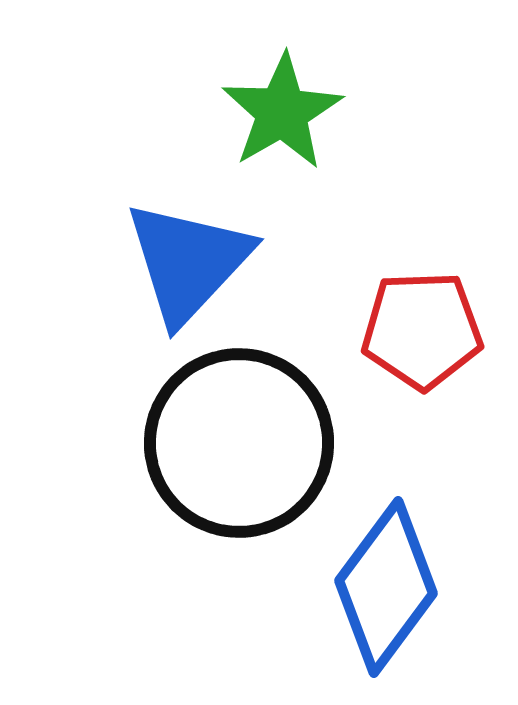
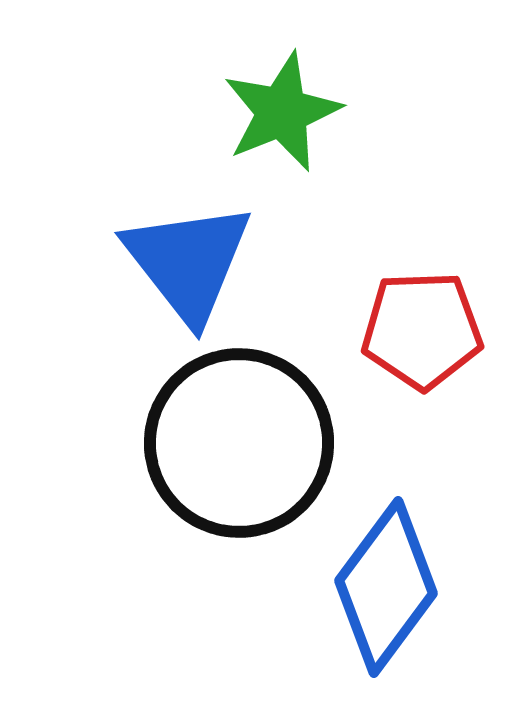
green star: rotated 8 degrees clockwise
blue triangle: rotated 21 degrees counterclockwise
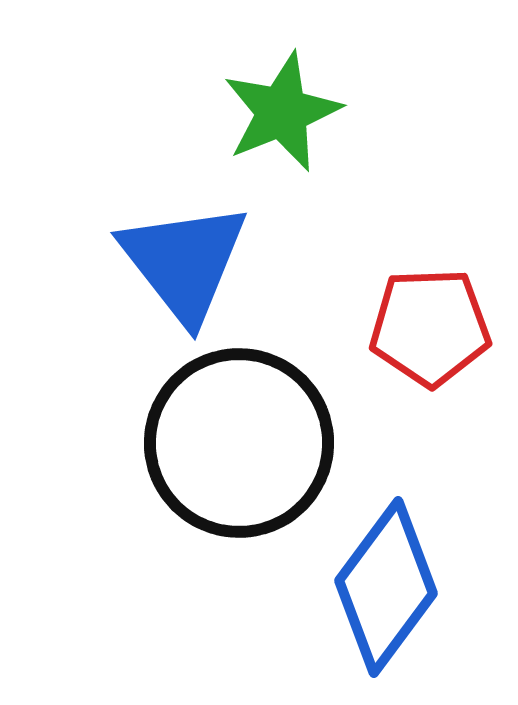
blue triangle: moved 4 px left
red pentagon: moved 8 px right, 3 px up
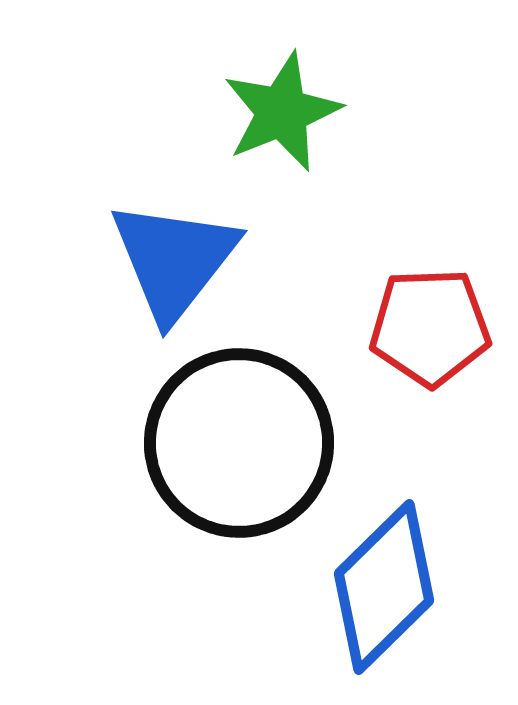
blue triangle: moved 10 px left, 2 px up; rotated 16 degrees clockwise
blue diamond: moved 2 px left; rotated 9 degrees clockwise
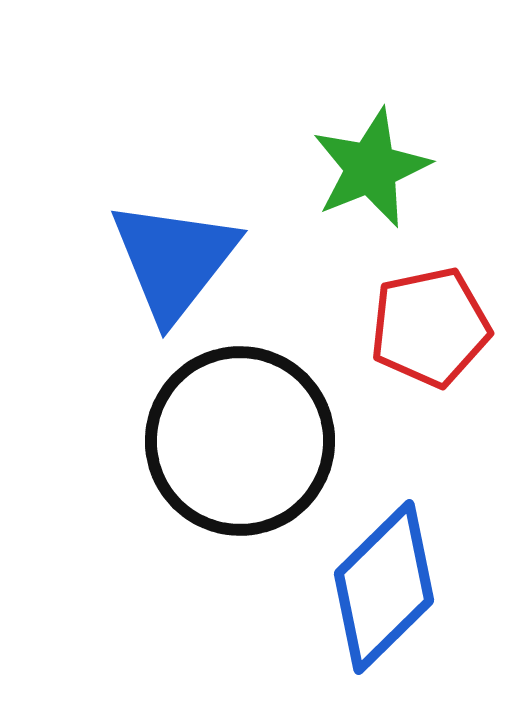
green star: moved 89 px right, 56 px down
red pentagon: rotated 10 degrees counterclockwise
black circle: moved 1 px right, 2 px up
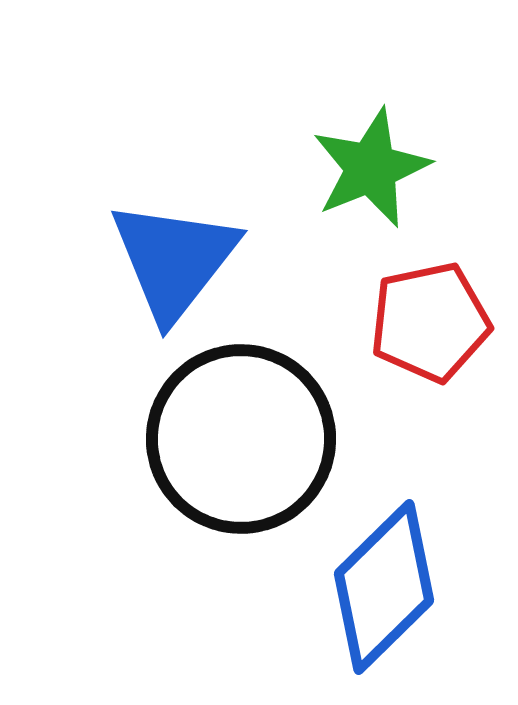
red pentagon: moved 5 px up
black circle: moved 1 px right, 2 px up
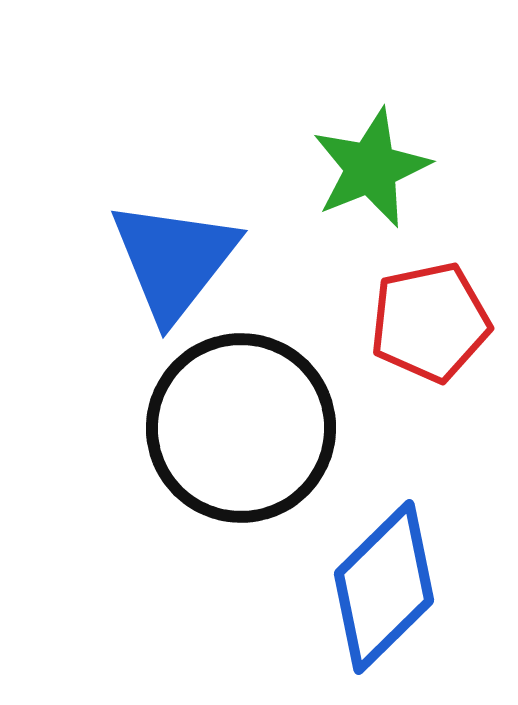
black circle: moved 11 px up
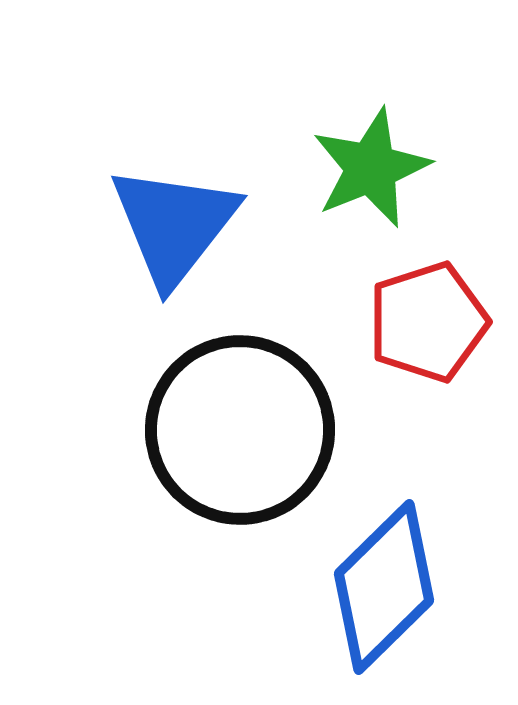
blue triangle: moved 35 px up
red pentagon: moved 2 px left; rotated 6 degrees counterclockwise
black circle: moved 1 px left, 2 px down
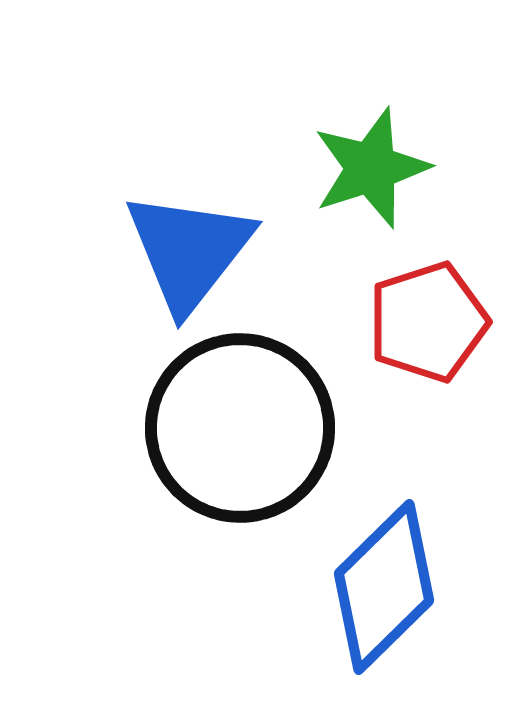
green star: rotated 4 degrees clockwise
blue triangle: moved 15 px right, 26 px down
black circle: moved 2 px up
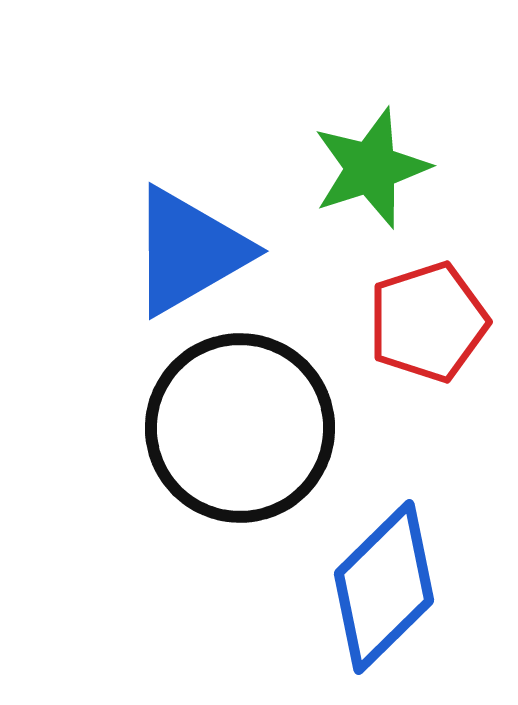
blue triangle: rotated 22 degrees clockwise
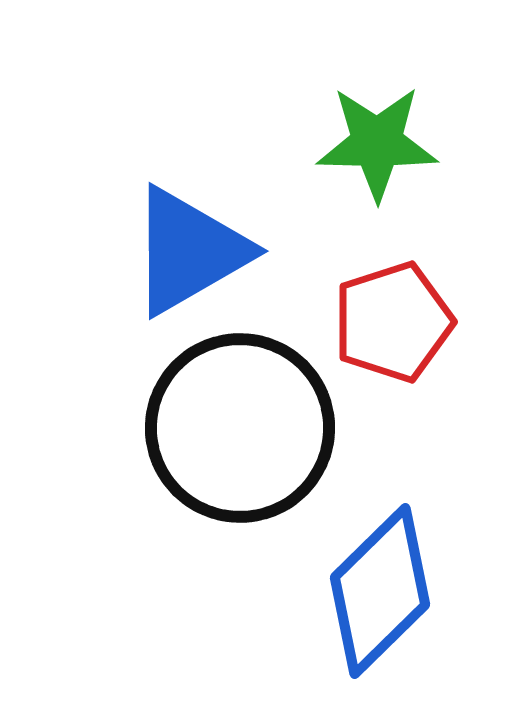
green star: moved 6 px right, 25 px up; rotated 19 degrees clockwise
red pentagon: moved 35 px left
blue diamond: moved 4 px left, 4 px down
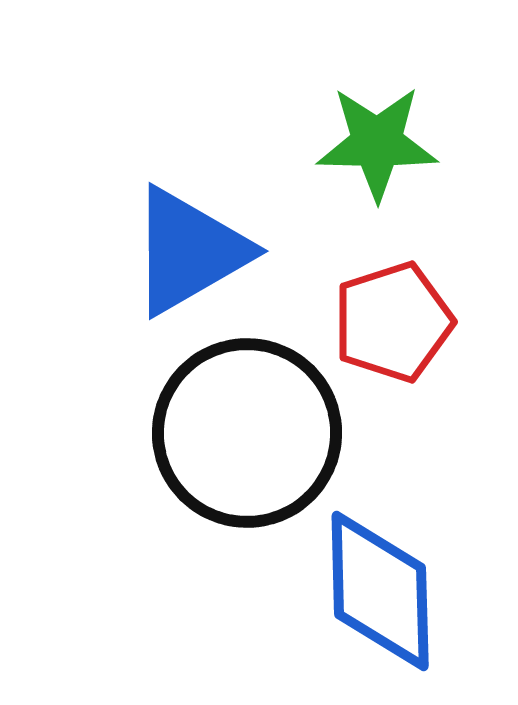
black circle: moved 7 px right, 5 px down
blue diamond: rotated 47 degrees counterclockwise
